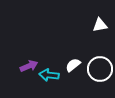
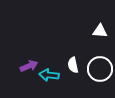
white triangle: moved 6 px down; rotated 14 degrees clockwise
white semicircle: rotated 63 degrees counterclockwise
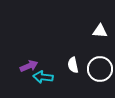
cyan arrow: moved 6 px left, 2 px down
